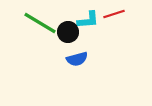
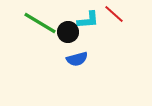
red line: rotated 60 degrees clockwise
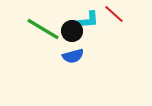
green line: moved 3 px right, 6 px down
black circle: moved 4 px right, 1 px up
blue semicircle: moved 4 px left, 3 px up
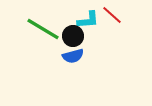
red line: moved 2 px left, 1 px down
black circle: moved 1 px right, 5 px down
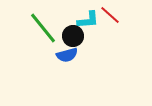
red line: moved 2 px left
green line: moved 1 px up; rotated 20 degrees clockwise
blue semicircle: moved 6 px left, 1 px up
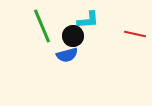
red line: moved 25 px right, 19 px down; rotated 30 degrees counterclockwise
green line: moved 1 px left, 2 px up; rotated 16 degrees clockwise
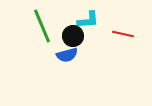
red line: moved 12 px left
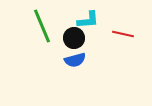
black circle: moved 1 px right, 2 px down
blue semicircle: moved 8 px right, 5 px down
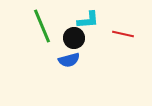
blue semicircle: moved 6 px left
